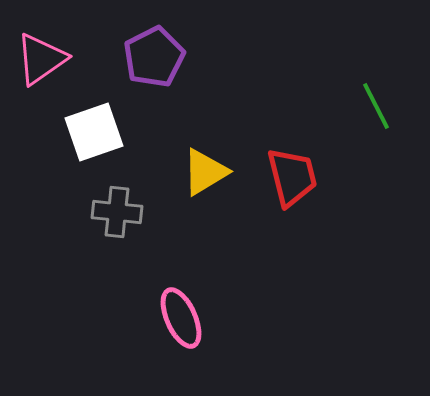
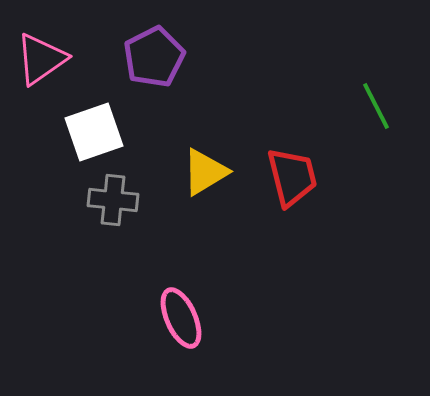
gray cross: moved 4 px left, 12 px up
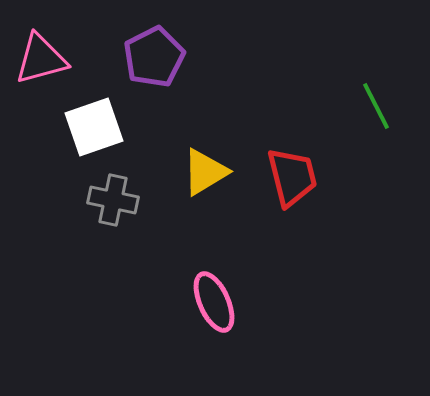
pink triangle: rotated 20 degrees clockwise
white square: moved 5 px up
gray cross: rotated 6 degrees clockwise
pink ellipse: moved 33 px right, 16 px up
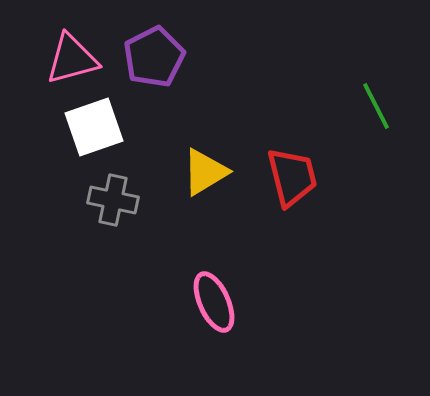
pink triangle: moved 31 px right
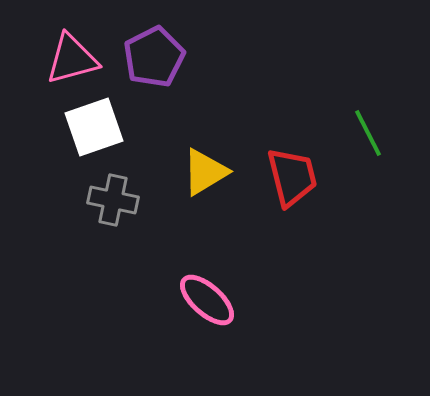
green line: moved 8 px left, 27 px down
pink ellipse: moved 7 px left, 2 px up; rotated 24 degrees counterclockwise
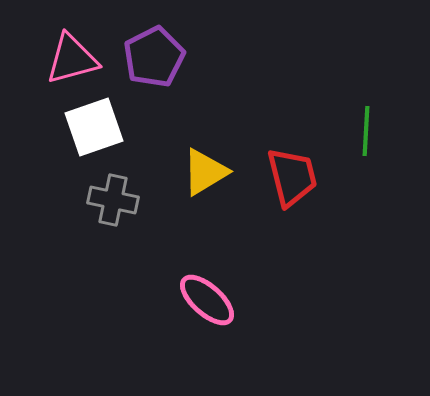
green line: moved 2 px left, 2 px up; rotated 30 degrees clockwise
